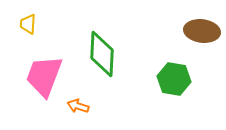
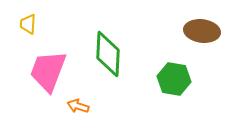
green diamond: moved 6 px right
pink trapezoid: moved 4 px right, 5 px up
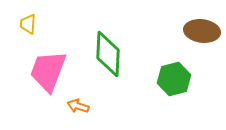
green hexagon: rotated 24 degrees counterclockwise
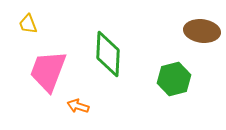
yellow trapezoid: rotated 25 degrees counterclockwise
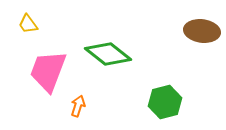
yellow trapezoid: rotated 15 degrees counterclockwise
green diamond: rotated 54 degrees counterclockwise
green hexagon: moved 9 px left, 23 px down
orange arrow: rotated 90 degrees clockwise
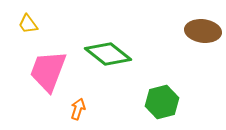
brown ellipse: moved 1 px right
green hexagon: moved 3 px left
orange arrow: moved 3 px down
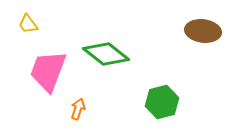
green diamond: moved 2 px left
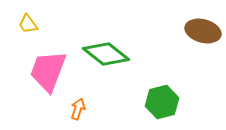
brown ellipse: rotated 8 degrees clockwise
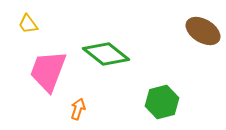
brown ellipse: rotated 16 degrees clockwise
